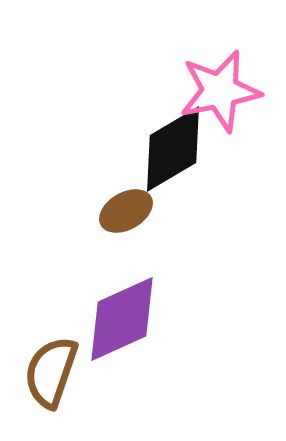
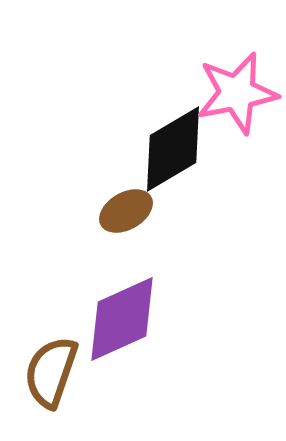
pink star: moved 17 px right, 2 px down
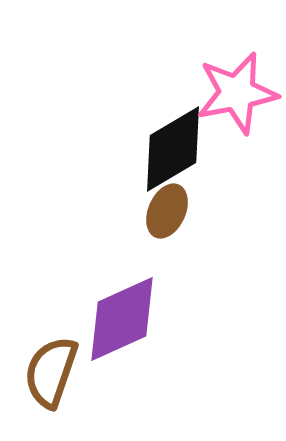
brown ellipse: moved 41 px right; rotated 36 degrees counterclockwise
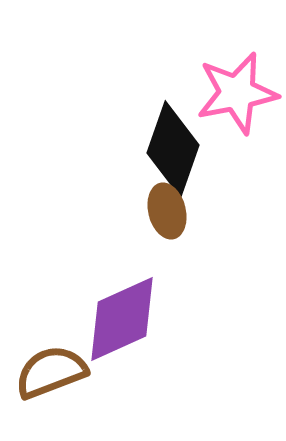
black diamond: rotated 40 degrees counterclockwise
brown ellipse: rotated 38 degrees counterclockwise
brown semicircle: rotated 50 degrees clockwise
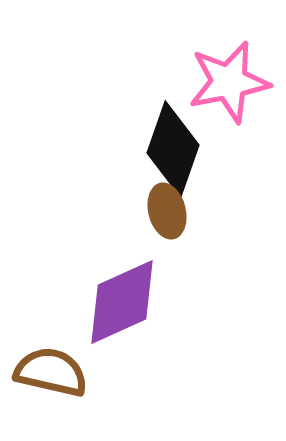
pink star: moved 8 px left, 11 px up
purple diamond: moved 17 px up
brown semicircle: rotated 34 degrees clockwise
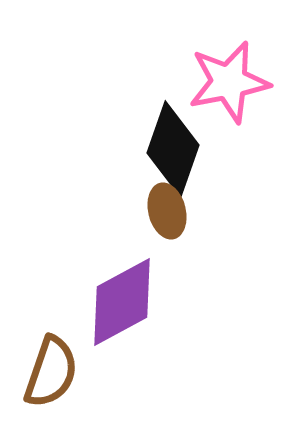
purple diamond: rotated 4 degrees counterclockwise
brown semicircle: rotated 96 degrees clockwise
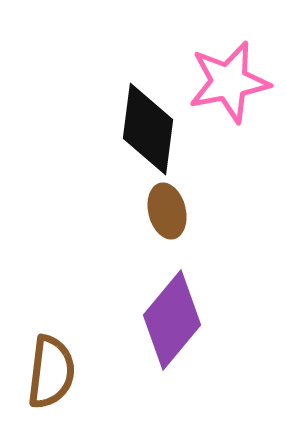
black diamond: moved 25 px left, 20 px up; rotated 12 degrees counterclockwise
purple diamond: moved 50 px right, 18 px down; rotated 22 degrees counterclockwise
brown semicircle: rotated 12 degrees counterclockwise
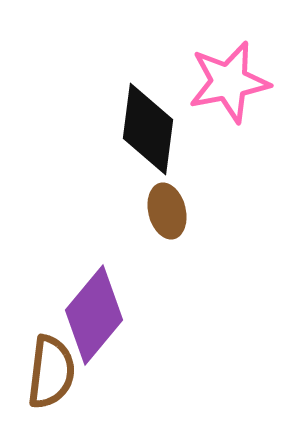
purple diamond: moved 78 px left, 5 px up
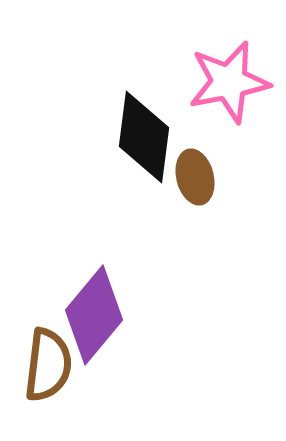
black diamond: moved 4 px left, 8 px down
brown ellipse: moved 28 px right, 34 px up
brown semicircle: moved 3 px left, 7 px up
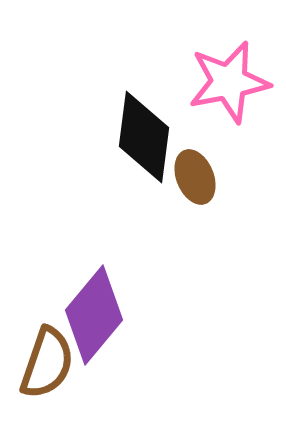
brown ellipse: rotated 8 degrees counterclockwise
brown semicircle: moved 1 px left, 2 px up; rotated 12 degrees clockwise
